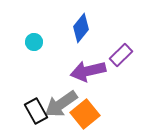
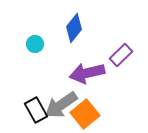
blue diamond: moved 7 px left
cyan circle: moved 1 px right, 2 px down
purple arrow: moved 1 px left, 2 px down
gray arrow: moved 1 px down
black rectangle: moved 1 px up
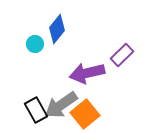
blue diamond: moved 17 px left, 1 px down
purple rectangle: moved 1 px right
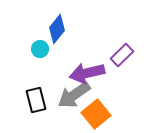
cyan circle: moved 5 px right, 5 px down
gray arrow: moved 13 px right, 10 px up
black rectangle: moved 10 px up; rotated 15 degrees clockwise
orange square: moved 11 px right
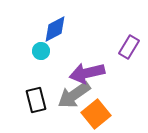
blue diamond: moved 2 px left; rotated 24 degrees clockwise
cyan circle: moved 1 px right, 2 px down
purple rectangle: moved 7 px right, 8 px up; rotated 15 degrees counterclockwise
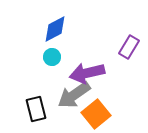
cyan circle: moved 11 px right, 6 px down
black rectangle: moved 9 px down
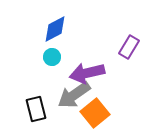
orange square: moved 1 px left, 1 px up
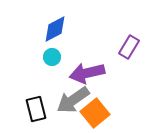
gray arrow: moved 1 px left, 5 px down
